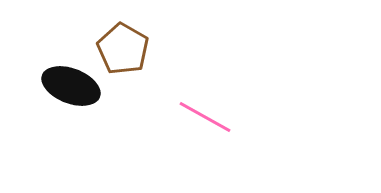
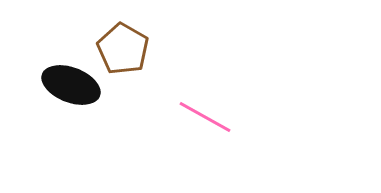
black ellipse: moved 1 px up
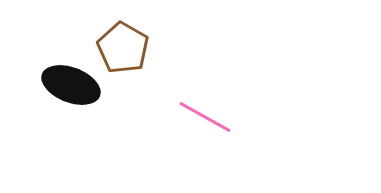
brown pentagon: moved 1 px up
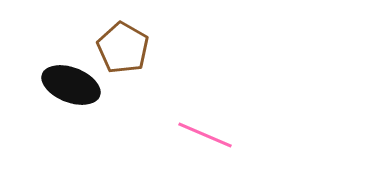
pink line: moved 18 px down; rotated 6 degrees counterclockwise
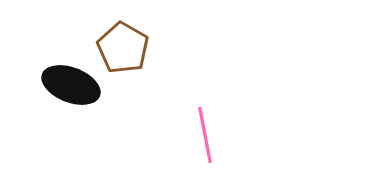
pink line: rotated 56 degrees clockwise
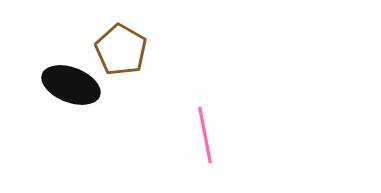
brown pentagon: moved 2 px left, 2 px down
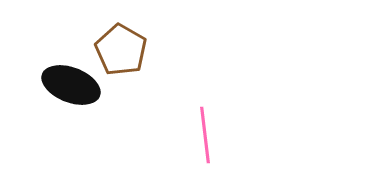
pink line: rotated 4 degrees clockwise
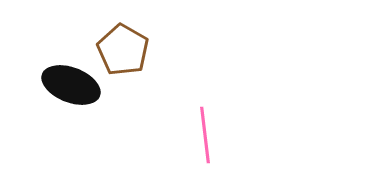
brown pentagon: moved 2 px right
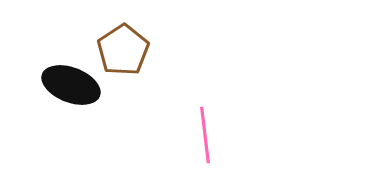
brown pentagon: rotated 9 degrees clockwise
